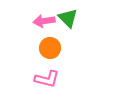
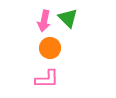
pink arrow: rotated 70 degrees counterclockwise
pink L-shape: rotated 15 degrees counterclockwise
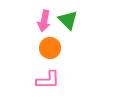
green triangle: moved 2 px down
pink L-shape: moved 1 px right, 1 px down
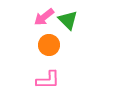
pink arrow: moved 4 px up; rotated 40 degrees clockwise
orange circle: moved 1 px left, 3 px up
